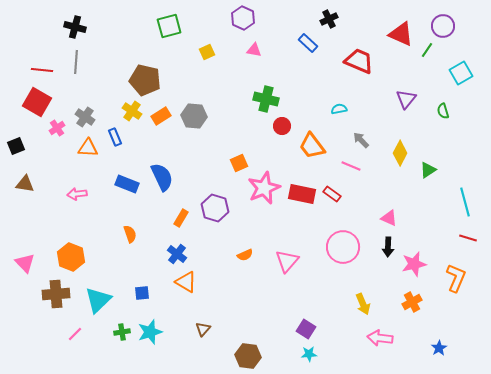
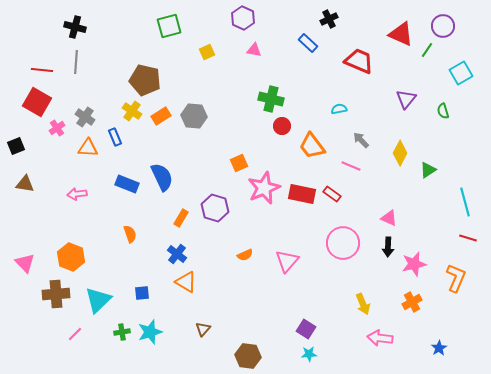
green cross at (266, 99): moved 5 px right
pink circle at (343, 247): moved 4 px up
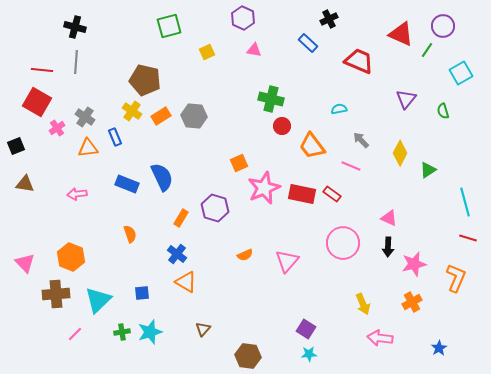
orange triangle at (88, 148): rotated 10 degrees counterclockwise
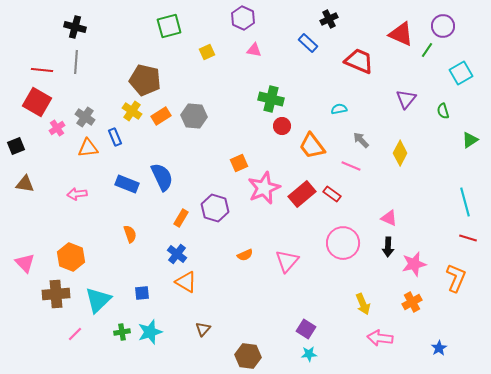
green triangle at (428, 170): moved 42 px right, 30 px up
red rectangle at (302, 194): rotated 52 degrees counterclockwise
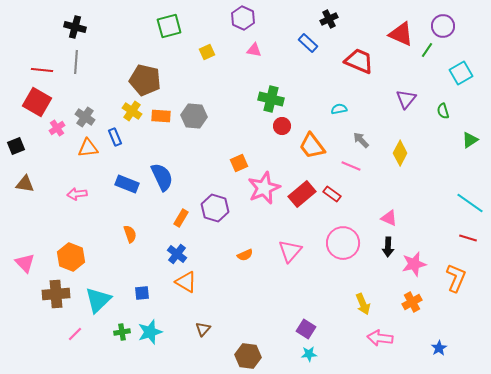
orange rectangle at (161, 116): rotated 36 degrees clockwise
cyan line at (465, 202): moved 5 px right, 1 px down; rotated 40 degrees counterclockwise
pink triangle at (287, 261): moved 3 px right, 10 px up
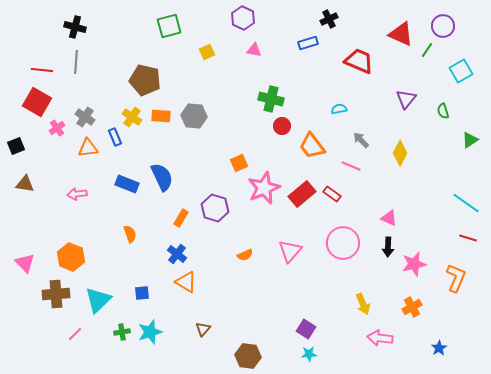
blue rectangle at (308, 43): rotated 60 degrees counterclockwise
cyan square at (461, 73): moved 2 px up
yellow cross at (132, 111): moved 6 px down
cyan line at (470, 203): moved 4 px left
orange cross at (412, 302): moved 5 px down
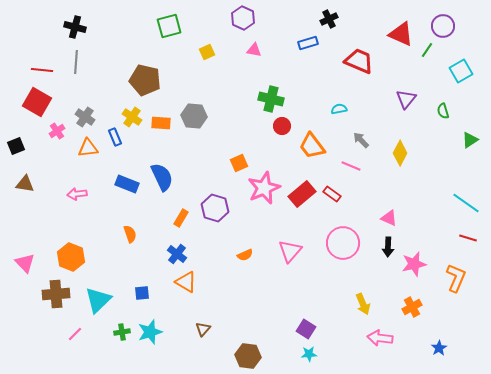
orange rectangle at (161, 116): moved 7 px down
pink cross at (57, 128): moved 3 px down
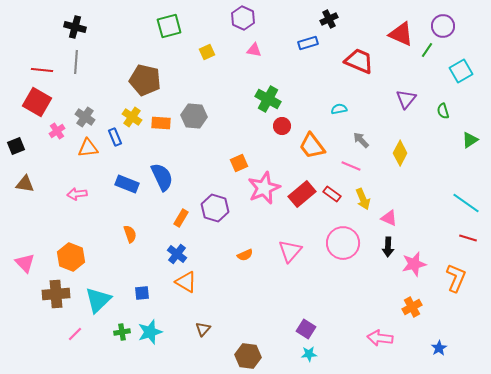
green cross at (271, 99): moved 3 px left; rotated 15 degrees clockwise
yellow arrow at (363, 304): moved 105 px up
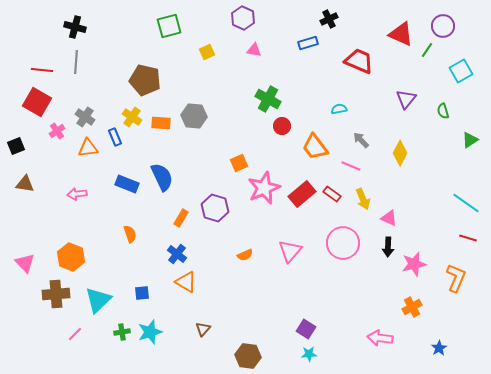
orange trapezoid at (312, 146): moved 3 px right, 1 px down
